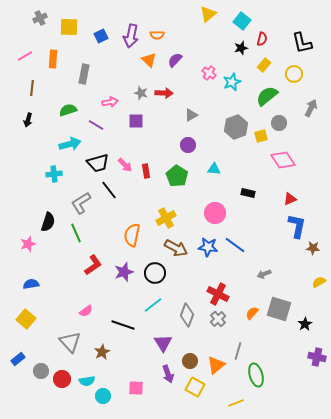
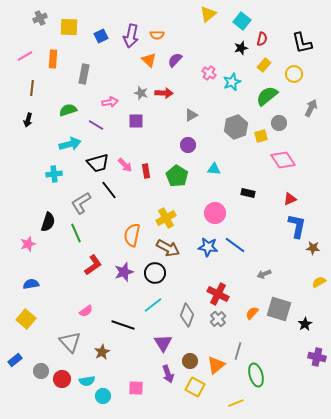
brown arrow at (176, 248): moved 8 px left
blue rectangle at (18, 359): moved 3 px left, 1 px down
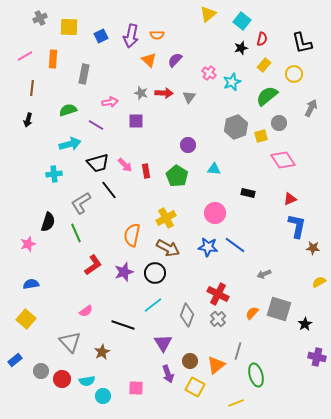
gray triangle at (191, 115): moved 2 px left, 18 px up; rotated 24 degrees counterclockwise
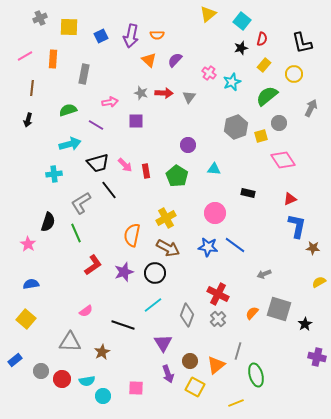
pink star at (28, 244): rotated 21 degrees counterclockwise
gray triangle at (70, 342): rotated 45 degrees counterclockwise
